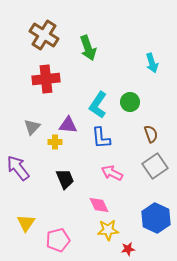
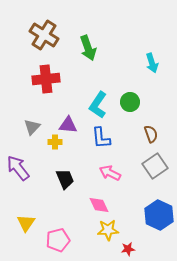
pink arrow: moved 2 px left
blue hexagon: moved 3 px right, 3 px up
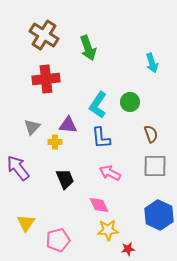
gray square: rotated 35 degrees clockwise
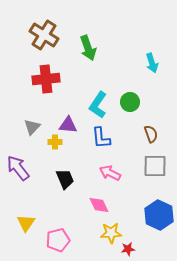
yellow star: moved 3 px right, 3 px down
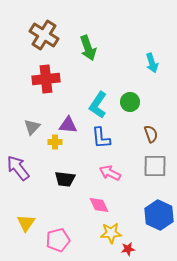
black trapezoid: rotated 120 degrees clockwise
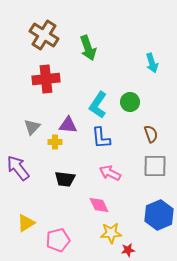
blue hexagon: rotated 12 degrees clockwise
yellow triangle: rotated 24 degrees clockwise
red star: moved 1 px down
